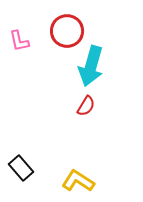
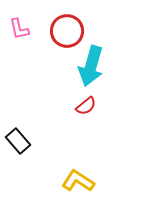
pink L-shape: moved 12 px up
red semicircle: rotated 20 degrees clockwise
black rectangle: moved 3 px left, 27 px up
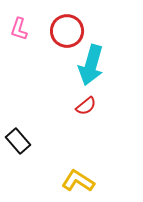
pink L-shape: rotated 30 degrees clockwise
cyan arrow: moved 1 px up
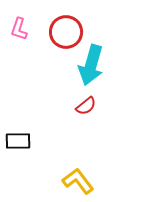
red circle: moved 1 px left, 1 px down
black rectangle: rotated 50 degrees counterclockwise
yellow L-shape: rotated 20 degrees clockwise
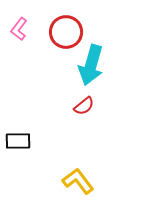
pink L-shape: rotated 20 degrees clockwise
red semicircle: moved 2 px left
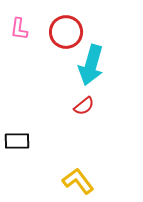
pink L-shape: rotated 30 degrees counterclockwise
black rectangle: moved 1 px left
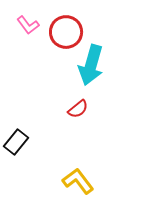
pink L-shape: moved 9 px right, 4 px up; rotated 45 degrees counterclockwise
red semicircle: moved 6 px left, 3 px down
black rectangle: moved 1 px left, 1 px down; rotated 50 degrees counterclockwise
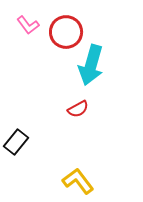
red semicircle: rotated 10 degrees clockwise
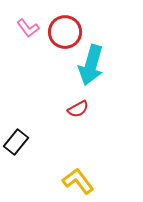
pink L-shape: moved 3 px down
red circle: moved 1 px left
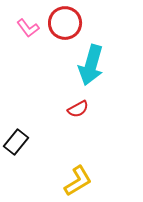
red circle: moved 9 px up
yellow L-shape: rotated 96 degrees clockwise
